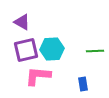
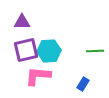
purple triangle: rotated 30 degrees counterclockwise
cyan hexagon: moved 3 px left, 2 px down
blue rectangle: rotated 40 degrees clockwise
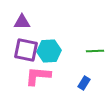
purple square: rotated 25 degrees clockwise
blue rectangle: moved 1 px right, 1 px up
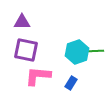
cyan hexagon: moved 28 px right, 1 px down; rotated 15 degrees counterclockwise
blue rectangle: moved 13 px left
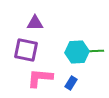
purple triangle: moved 13 px right, 1 px down
cyan hexagon: rotated 15 degrees clockwise
pink L-shape: moved 2 px right, 2 px down
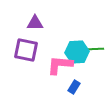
green line: moved 2 px up
pink L-shape: moved 20 px right, 13 px up
blue rectangle: moved 3 px right, 4 px down
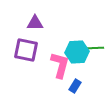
green line: moved 1 px up
pink L-shape: rotated 100 degrees clockwise
blue rectangle: moved 1 px right, 1 px up
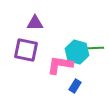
cyan hexagon: rotated 20 degrees clockwise
pink L-shape: rotated 96 degrees counterclockwise
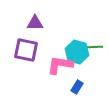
green line: moved 1 px left, 1 px up
blue rectangle: moved 2 px right, 1 px down
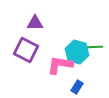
purple square: rotated 15 degrees clockwise
